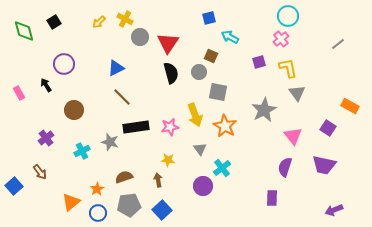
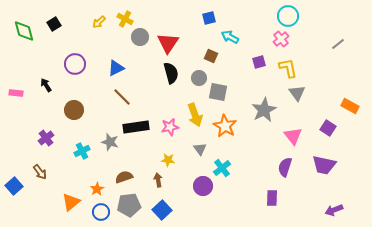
black square at (54, 22): moved 2 px down
purple circle at (64, 64): moved 11 px right
gray circle at (199, 72): moved 6 px down
pink rectangle at (19, 93): moved 3 px left; rotated 56 degrees counterclockwise
blue circle at (98, 213): moved 3 px right, 1 px up
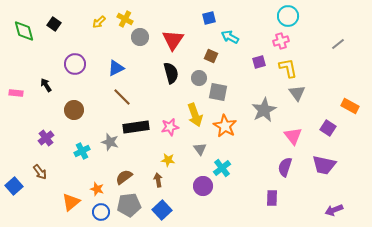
black square at (54, 24): rotated 24 degrees counterclockwise
pink cross at (281, 39): moved 2 px down; rotated 21 degrees clockwise
red triangle at (168, 43): moved 5 px right, 3 px up
brown semicircle at (124, 177): rotated 18 degrees counterclockwise
orange star at (97, 189): rotated 24 degrees counterclockwise
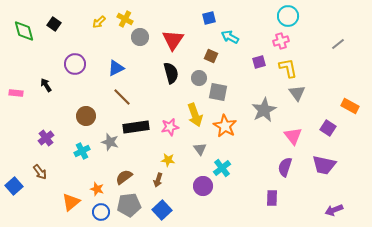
brown circle at (74, 110): moved 12 px right, 6 px down
brown arrow at (158, 180): rotated 152 degrees counterclockwise
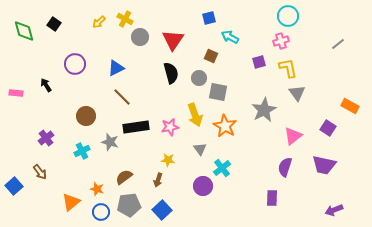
pink triangle at (293, 136): rotated 30 degrees clockwise
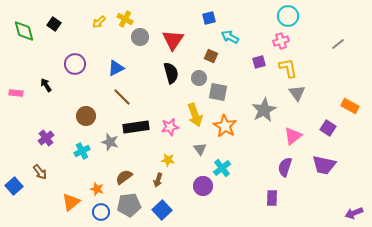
purple arrow at (334, 210): moved 20 px right, 3 px down
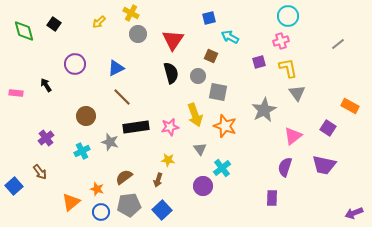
yellow cross at (125, 19): moved 6 px right, 6 px up
gray circle at (140, 37): moved 2 px left, 3 px up
gray circle at (199, 78): moved 1 px left, 2 px up
orange star at (225, 126): rotated 10 degrees counterclockwise
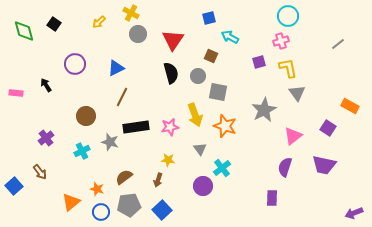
brown line at (122, 97): rotated 72 degrees clockwise
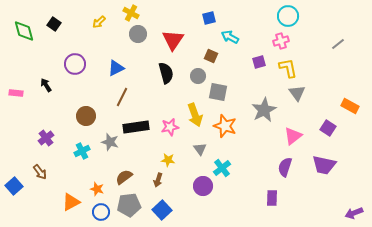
black semicircle at (171, 73): moved 5 px left
orange triangle at (71, 202): rotated 12 degrees clockwise
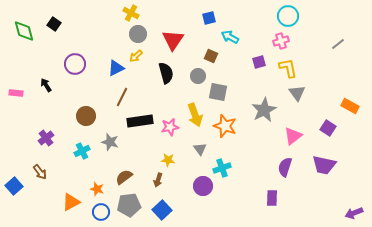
yellow arrow at (99, 22): moved 37 px right, 34 px down
black rectangle at (136, 127): moved 4 px right, 6 px up
cyan cross at (222, 168): rotated 18 degrees clockwise
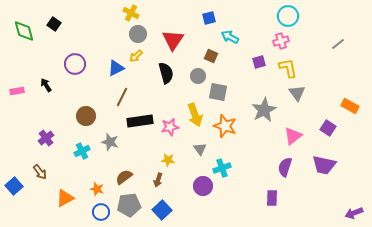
pink rectangle at (16, 93): moved 1 px right, 2 px up; rotated 16 degrees counterclockwise
orange triangle at (71, 202): moved 6 px left, 4 px up
